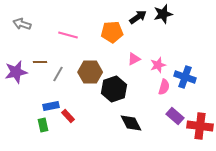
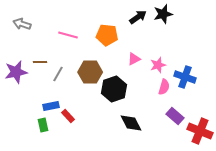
orange pentagon: moved 5 px left, 3 px down; rotated 10 degrees clockwise
red cross: moved 5 px down; rotated 15 degrees clockwise
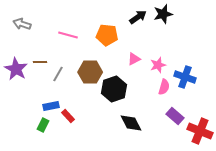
purple star: moved 3 px up; rotated 30 degrees counterclockwise
green rectangle: rotated 40 degrees clockwise
